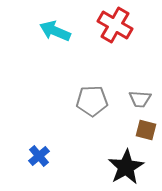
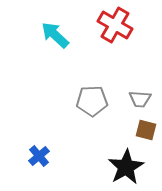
cyan arrow: moved 4 px down; rotated 20 degrees clockwise
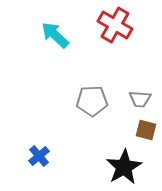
black star: moved 2 px left
